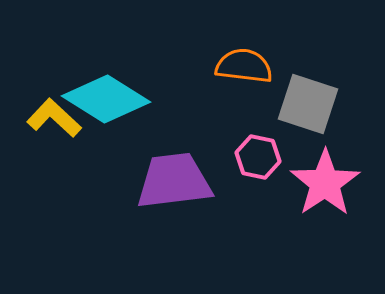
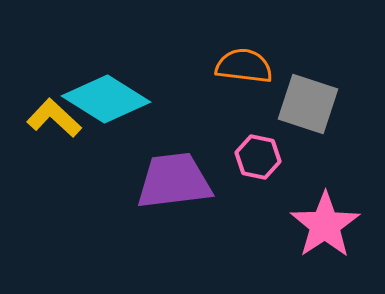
pink star: moved 42 px down
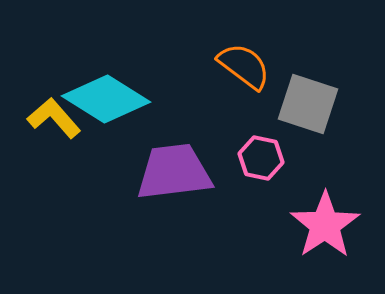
orange semicircle: rotated 30 degrees clockwise
yellow L-shape: rotated 6 degrees clockwise
pink hexagon: moved 3 px right, 1 px down
purple trapezoid: moved 9 px up
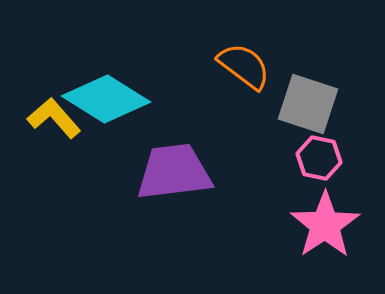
pink hexagon: moved 58 px right
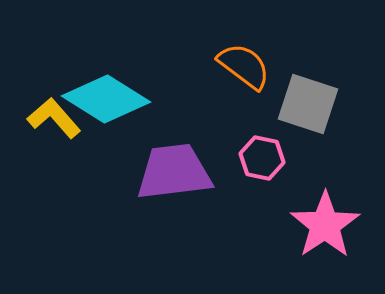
pink hexagon: moved 57 px left
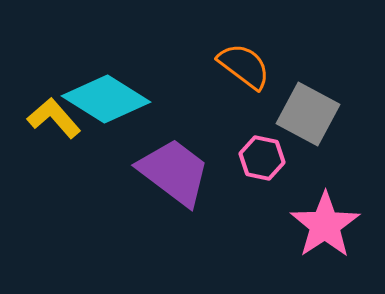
gray square: moved 10 px down; rotated 10 degrees clockwise
purple trapezoid: rotated 44 degrees clockwise
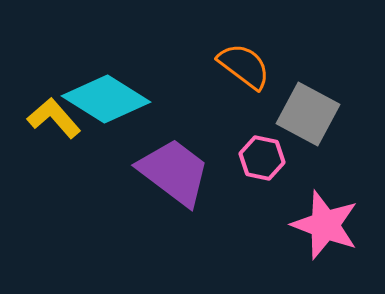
pink star: rotated 18 degrees counterclockwise
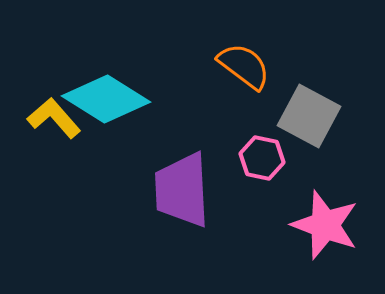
gray square: moved 1 px right, 2 px down
purple trapezoid: moved 8 px right, 18 px down; rotated 130 degrees counterclockwise
